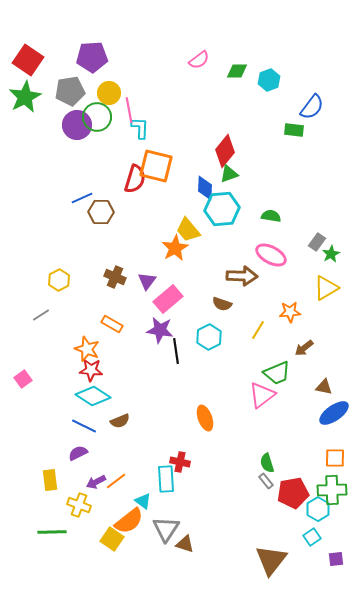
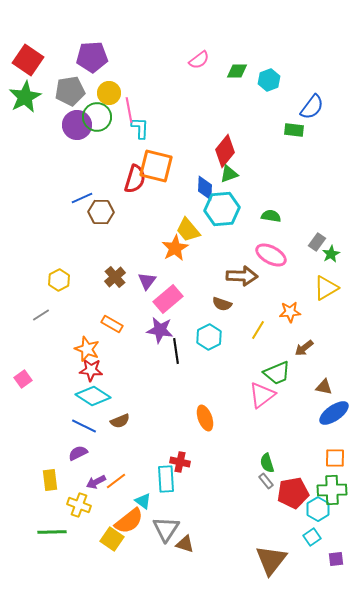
brown cross at (115, 277): rotated 25 degrees clockwise
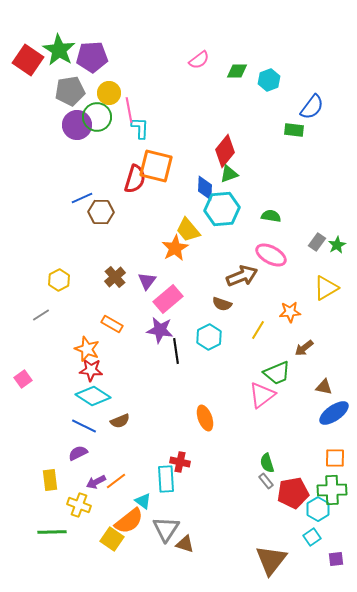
green star at (25, 97): moved 34 px right, 47 px up; rotated 12 degrees counterclockwise
green star at (331, 254): moved 6 px right, 9 px up
brown arrow at (242, 276): rotated 24 degrees counterclockwise
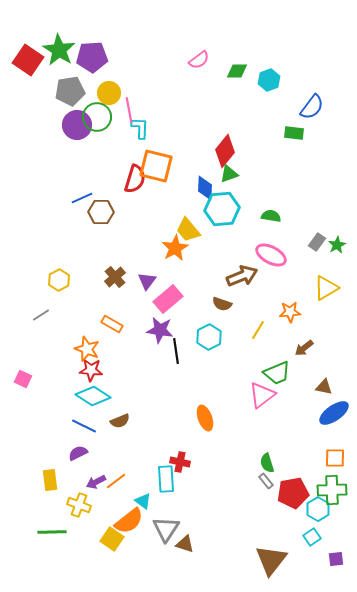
green rectangle at (294, 130): moved 3 px down
pink square at (23, 379): rotated 30 degrees counterclockwise
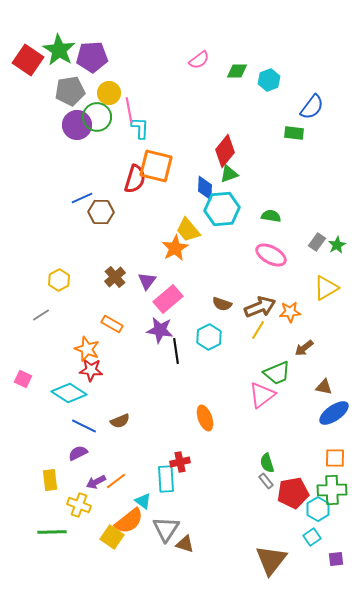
brown arrow at (242, 276): moved 18 px right, 31 px down
cyan diamond at (93, 396): moved 24 px left, 3 px up
red cross at (180, 462): rotated 24 degrees counterclockwise
yellow square at (112, 539): moved 2 px up
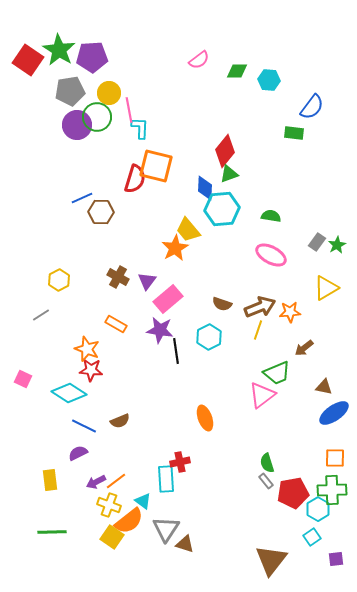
cyan hexagon at (269, 80): rotated 25 degrees clockwise
brown cross at (115, 277): moved 3 px right; rotated 20 degrees counterclockwise
orange rectangle at (112, 324): moved 4 px right
yellow line at (258, 330): rotated 12 degrees counterclockwise
yellow cross at (79, 505): moved 30 px right
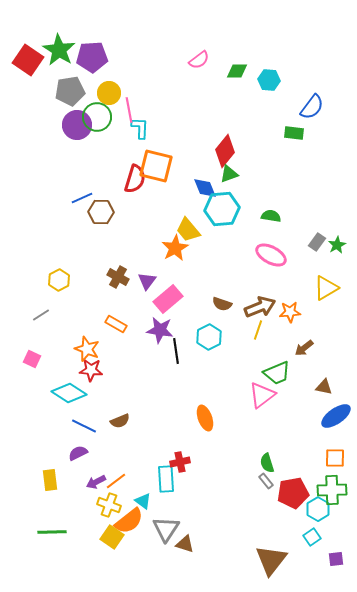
blue diamond at (205, 188): rotated 25 degrees counterclockwise
pink square at (23, 379): moved 9 px right, 20 px up
blue ellipse at (334, 413): moved 2 px right, 3 px down
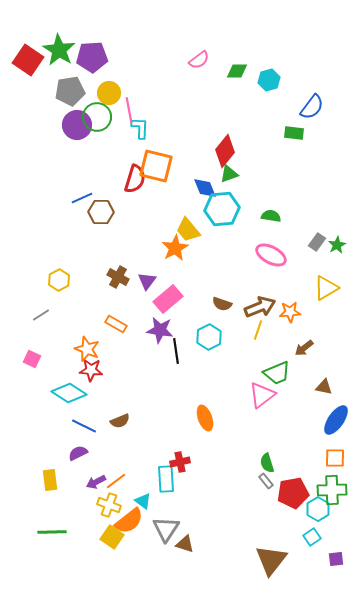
cyan hexagon at (269, 80): rotated 20 degrees counterclockwise
blue ellipse at (336, 416): moved 4 px down; rotated 20 degrees counterclockwise
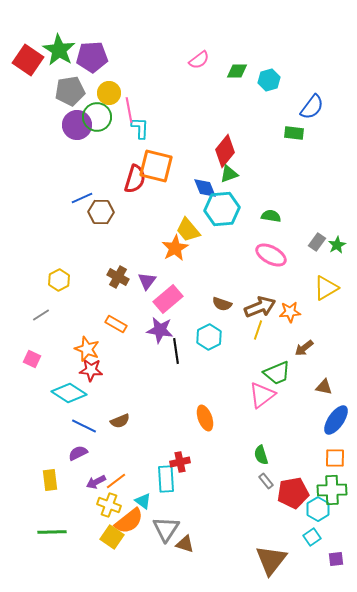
green semicircle at (267, 463): moved 6 px left, 8 px up
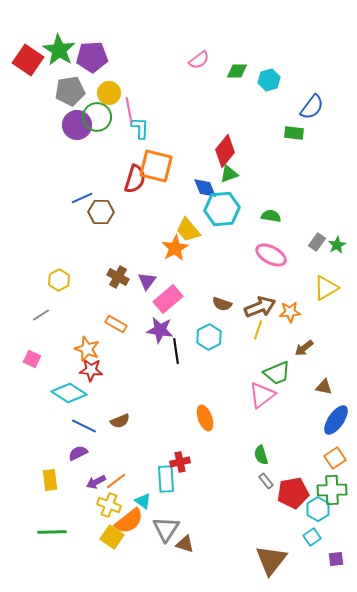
orange square at (335, 458): rotated 35 degrees counterclockwise
